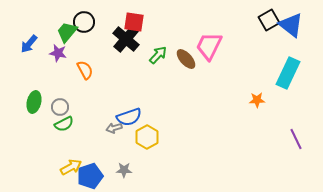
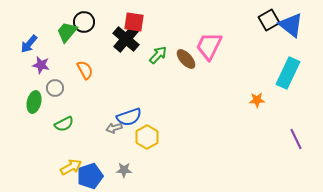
purple star: moved 17 px left, 12 px down
gray circle: moved 5 px left, 19 px up
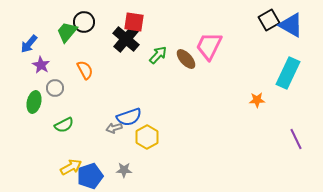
blue triangle: rotated 8 degrees counterclockwise
purple star: rotated 18 degrees clockwise
green semicircle: moved 1 px down
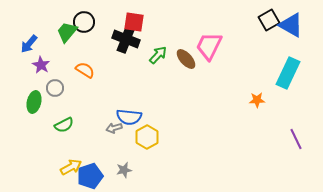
black cross: rotated 20 degrees counterclockwise
orange semicircle: rotated 30 degrees counterclockwise
blue semicircle: rotated 25 degrees clockwise
gray star: rotated 14 degrees counterclockwise
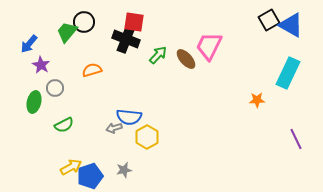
orange semicircle: moved 7 px right; rotated 48 degrees counterclockwise
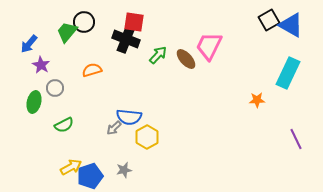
gray arrow: rotated 28 degrees counterclockwise
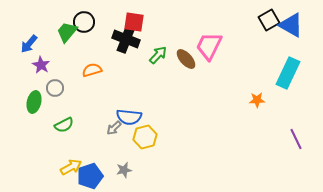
yellow hexagon: moved 2 px left; rotated 15 degrees clockwise
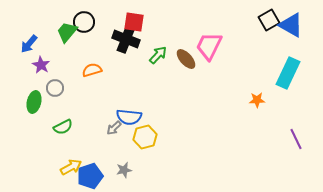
green semicircle: moved 1 px left, 2 px down
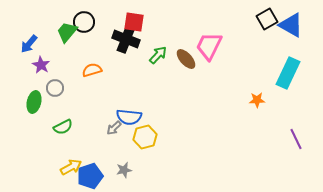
black square: moved 2 px left, 1 px up
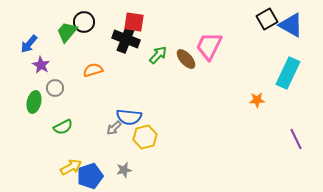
orange semicircle: moved 1 px right
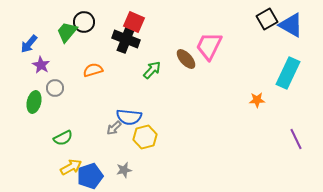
red square: rotated 15 degrees clockwise
green arrow: moved 6 px left, 15 px down
green semicircle: moved 11 px down
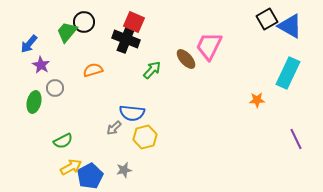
blue triangle: moved 1 px left, 1 px down
blue semicircle: moved 3 px right, 4 px up
green semicircle: moved 3 px down
blue pentagon: rotated 10 degrees counterclockwise
